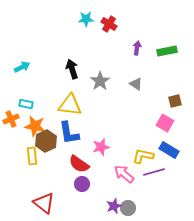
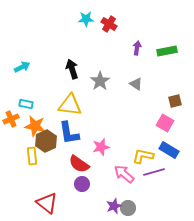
red triangle: moved 3 px right
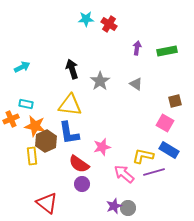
pink star: moved 1 px right
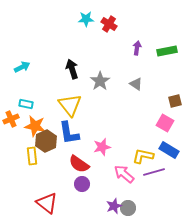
yellow triangle: rotated 45 degrees clockwise
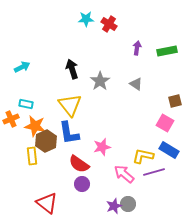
gray circle: moved 4 px up
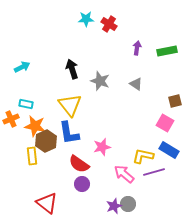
gray star: rotated 18 degrees counterclockwise
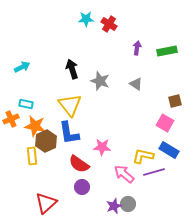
pink star: rotated 18 degrees clockwise
purple circle: moved 3 px down
red triangle: moved 1 px left; rotated 40 degrees clockwise
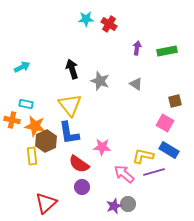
orange cross: moved 1 px right, 1 px down; rotated 35 degrees clockwise
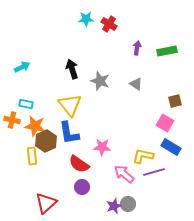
blue rectangle: moved 2 px right, 3 px up
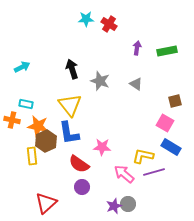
orange star: moved 3 px right
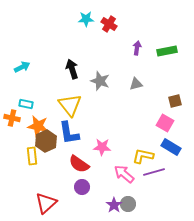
gray triangle: rotated 48 degrees counterclockwise
orange cross: moved 2 px up
purple star: moved 1 px up; rotated 14 degrees counterclockwise
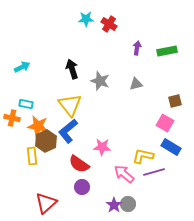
blue L-shape: moved 1 px left, 2 px up; rotated 60 degrees clockwise
